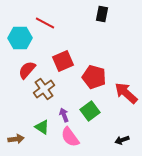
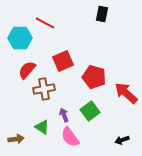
brown cross: rotated 25 degrees clockwise
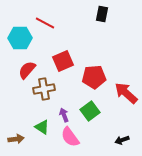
red pentagon: rotated 20 degrees counterclockwise
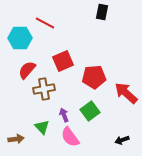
black rectangle: moved 2 px up
green triangle: rotated 14 degrees clockwise
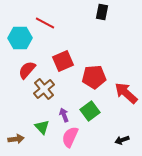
brown cross: rotated 30 degrees counterclockwise
pink semicircle: rotated 60 degrees clockwise
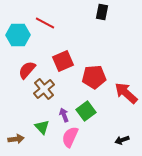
cyan hexagon: moved 2 px left, 3 px up
green square: moved 4 px left
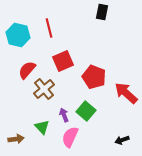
red line: moved 4 px right, 5 px down; rotated 48 degrees clockwise
cyan hexagon: rotated 15 degrees clockwise
red pentagon: rotated 25 degrees clockwise
green square: rotated 12 degrees counterclockwise
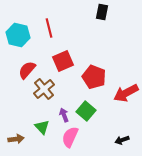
red arrow: rotated 70 degrees counterclockwise
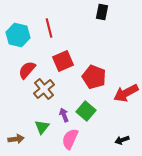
green triangle: rotated 21 degrees clockwise
pink semicircle: moved 2 px down
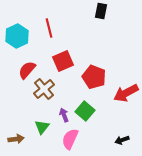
black rectangle: moved 1 px left, 1 px up
cyan hexagon: moved 1 px left, 1 px down; rotated 20 degrees clockwise
green square: moved 1 px left
